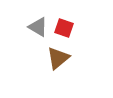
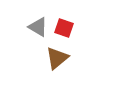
brown triangle: moved 1 px left
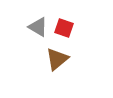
brown triangle: moved 1 px down
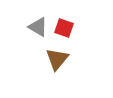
brown triangle: rotated 10 degrees counterclockwise
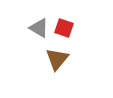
gray triangle: moved 1 px right, 1 px down
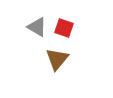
gray triangle: moved 2 px left, 1 px up
